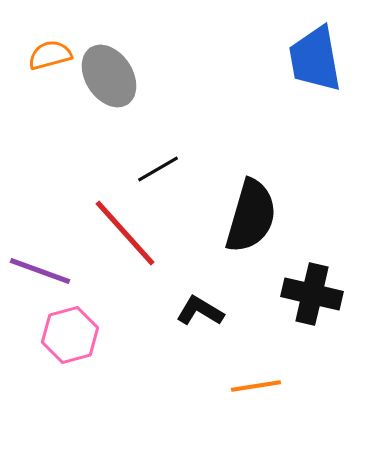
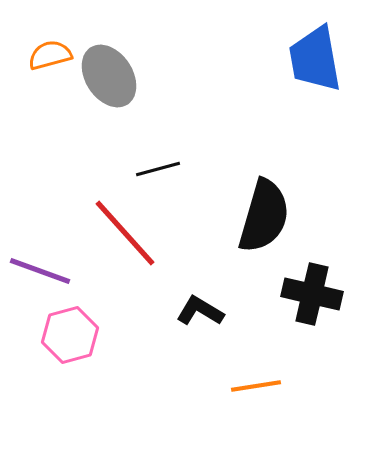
black line: rotated 15 degrees clockwise
black semicircle: moved 13 px right
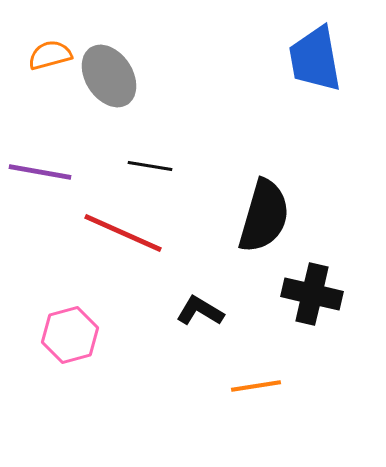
black line: moved 8 px left, 3 px up; rotated 24 degrees clockwise
red line: moved 2 px left; rotated 24 degrees counterclockwise
purple line: moved 99 px up; rotated 10 degrees counterclockwise
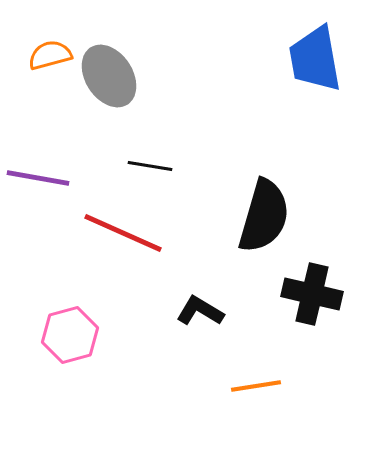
purple line: moved 2 px left, 6 px down
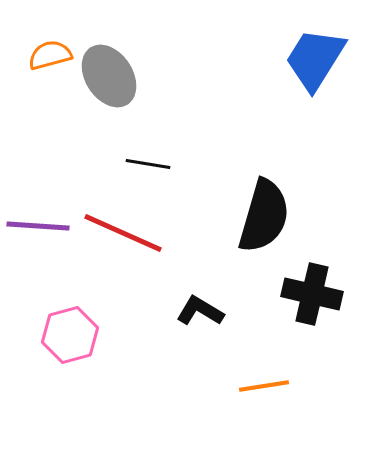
blue trapezoid: rotated 42 degrees clockwise
black line: moved 2 px left, 2 px up
purple line: moved 48 px down; rotated 6 degrees counterclockwise
orange line: moved 8 px right
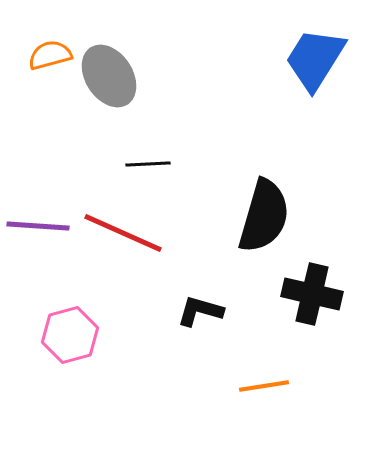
black line: rotated 12 degrees counterclockwise
black L-shape: rotated 15 degrees counterclockwise
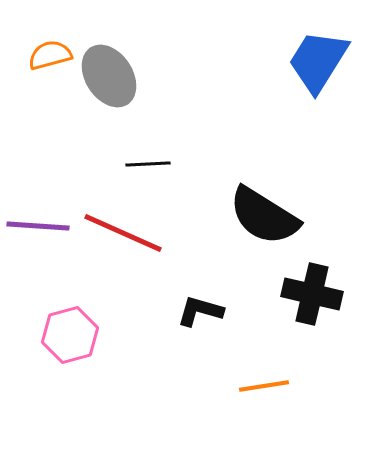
blue trapezoid: moved 3 px right, 2 px down
black semicircle: rotated 106 degrees clockwise
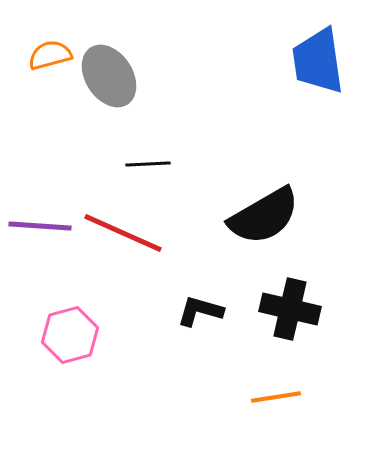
blue trapezoid: rotated 40 degrees counterclockwise
black semicircle: rotated 62 degrees counterclockwise
purple line: moved 2 px right
black cross: moved 22 px left, 15 px down
orange line: moved 12 px right, 11 px down
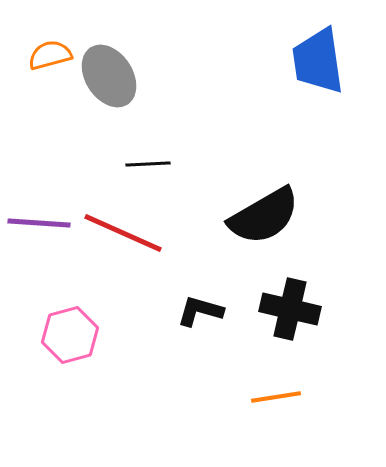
purple line: moved 1 px left, 3 px up
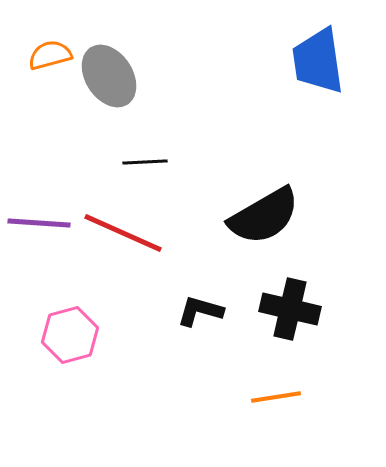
black line: moved 3 px left, 2 px up
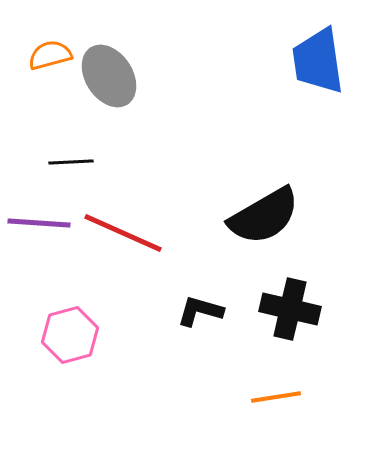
black line: moved 74 px left
